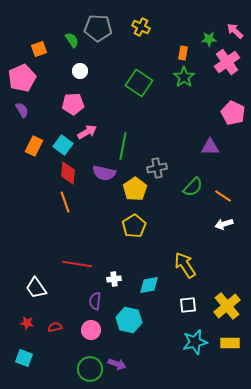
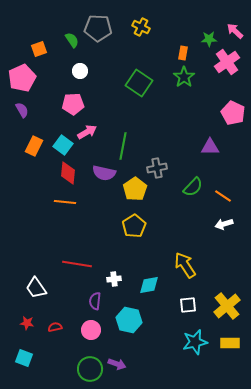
orange line at (65, 202): rotated 65 degrees counterclockwise
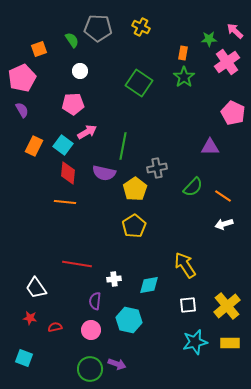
red star at (27, 323): moved 3 px right, 5 px up
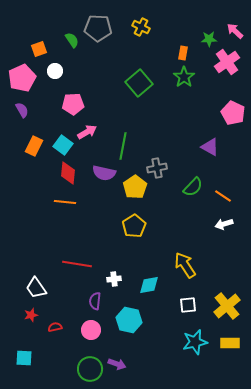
white circle at (80, 71): moved 25 px left
green square at (139, 83): rotated 16 degrees clockwise
purple triangle at (210, 147): rotated 30 degrees clockwise
yellow pentagon at (135, 189): moved 2 px up
red star at (30, 318): moved 1 px right, 3 px up; rotated 24 degrees counterclockwise
cyan square at (24, 358): rotated 18 degrees counterclockwise
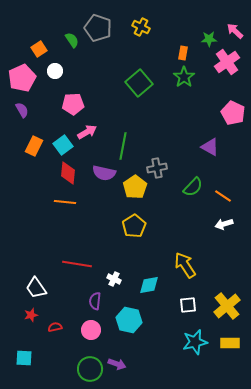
gray pentagon at (98, 28): rotated 16 degrees clockwise
orange square at (39, 49): rotated 14 degrees counterclockwise
cyan square at (63, 145): rotated 18 degrees clockwise
white cross at (114, 279): rotated 32 degrees clockwise
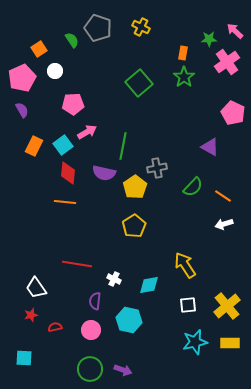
purple arrow at (117, 364): moved 6 px right, 6 px down
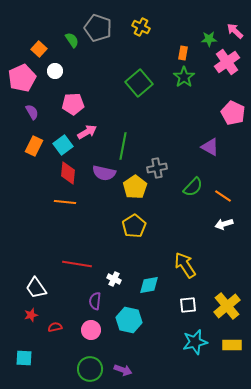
orange square at (39, 49): rotated 14 degrees counterclockwise
purple semicircle at (22, 110): moved 10 px right, 2 px down
yellow rectangle at (230, 343): moved 2 px right, 2 px down
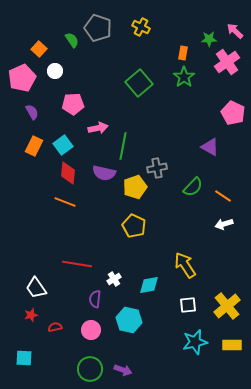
pink arrow at (87, 132): moved 11 px right, 4 px up; rotated 18 degrees clockwise
yellow pentagon at (135, 187): rotated 15 degrees clockwise
orange line at (65, 202): rotated 15 degrees clockwise
yellow pentagon at (134, 226): rotated 15 degrees counterclockwise
white cross at (114, 279): rotated 32 degrees clockwise
purple semicircle at (95, 301): moved 2 px up
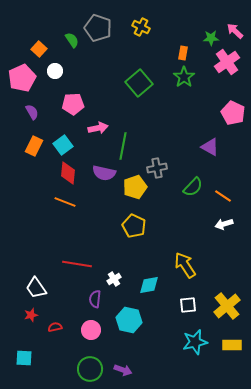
green star at (209, 39): moved 2 px right, 1 px up
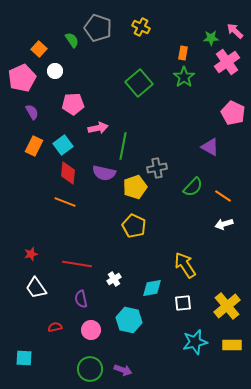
cyan diamond at (149, 285): moved 3 px right, 3 px down
purple semicircle at (95, 299): moved 14 px left; rotated 18 degrees counterclockwise
white square at (188, 305): moved 5 px left, 2 px up
red star at (31, 315): moved 61 px up
